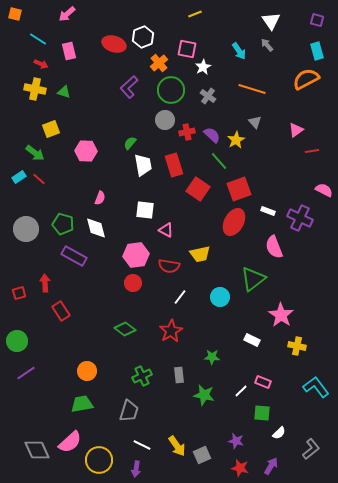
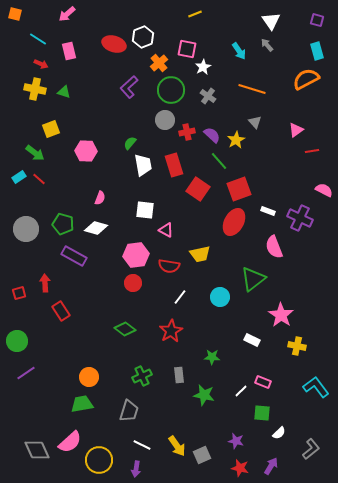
white diamond at (96, 228): rotated 60 degrees counterclockwise
orange circle at (87, 371): moved 2 px right, 6 px down
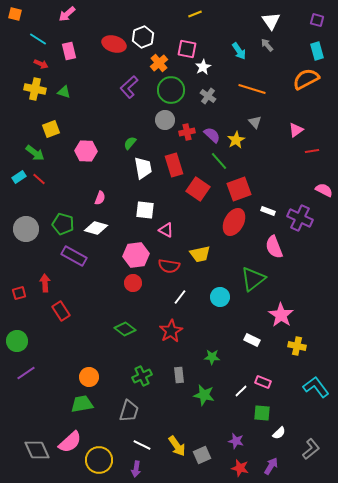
white trapezoid at (143, 165): moved 3 px down
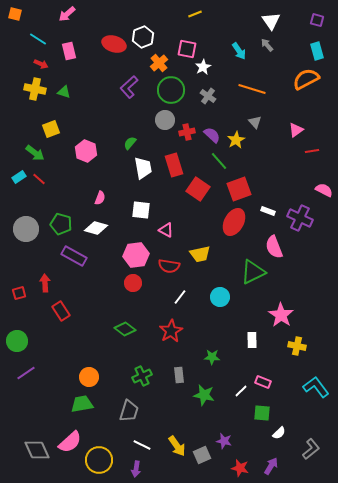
pink hexagon at (86, 151): rotated 20 degrees clockwise
white square at (145, 210): moved 4 px left
green pentagon at (63, 224): moved 2 px left
green triangle at (253, 279): moved 7 px up; rotated 12 degrees clockwise
white rectangle at (252, 340): rotated 63 degrees clockwise
purple star at (236, 441): moved 12 px left
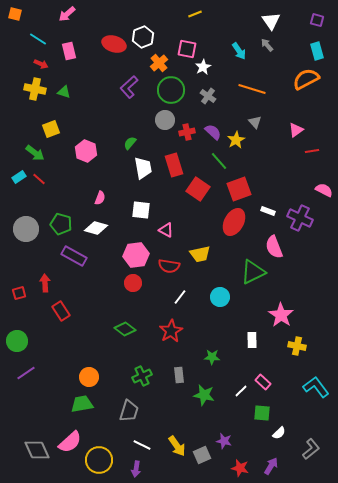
purple semicircle at (212, 135): moved 1 px right, 3 px up
pink rectangle at (263, 382): rotated 21 degrees clockwise
